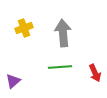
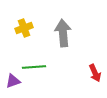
green line: moved 26 px left
purple triangle: rotated 21 degrees clockwise
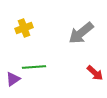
gray arrow: moved 18 px right; rotated 124 degrees counterclockwise
red arrow: rotated 24 degrees counterclockwise
purple triangle: moved 2 px up; rotated 14 degrees counterclockwise
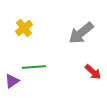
yellow cross: rotated 18 degrees counterclockwise
red arrow: moved 2 px left, 1 px up
purple triangle: moved 1 px left, 2 px down
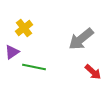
gray arrow: moved 6 px down
green line: rotated 15 degrees clockwise
purple triangle: moved 29 px up
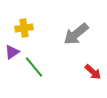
yellow cross: rotated 30 degrees clockwise
gray arrow: moved 5 px left, 5 px up
green line: rotated 40 degrees clockwise
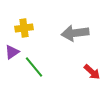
gray arrow: moved 1 px left, 1 px up; rotated 32 degrees clockwise
red arrow: moved 1 px left
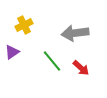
yellow cross: moved 3 px up; rotated 18 degrees counterclockwise
green line: moved 18 px right, 6 px up
red arrow: moved 11 px left, 4 px up
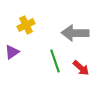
yellow cross: moved 2 px right
gray arrow: rotated 8 degrees clockwise
green line: moved 3 px right; rotated 20 degrees clockwise
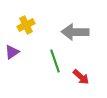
gray arrow: moved 1 px up
red arrow: moved 9 px down
